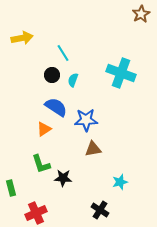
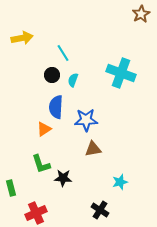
blue semicircle: rotated 120 degrees counterclockwise
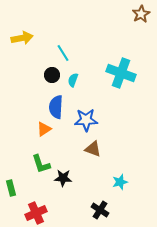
brown triangle: rotated 30 degrees clockwise
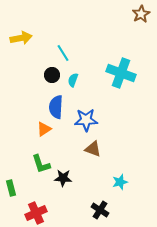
yellow arrow: moved 1 px left
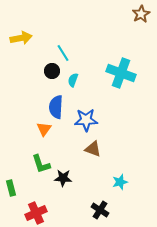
black circle: moved 4 px up
orange triangle: rotated 21 degrees counterclockwise
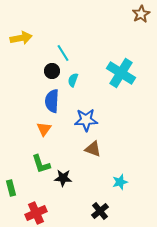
cyan cross: rotated 12 degrees clockwise
blue semicircle: moved 4 px left, 6 px up
black cross: moved 1 px down; rotated 18 degrees clockwise
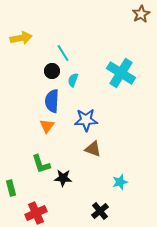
orange triangle: moved 3 px right, 3 px up
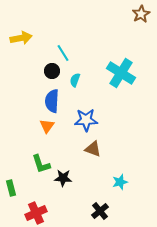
cyan semicircle: moved 2 px right
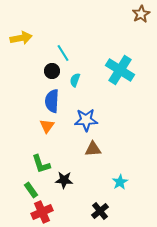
cyan cross: moved 1 px left, 3 px up
brown triangle: rotated 24 degrees counterclockwise
black star: moved 1 px right, 2 px down
cyan star: rotated 14 degrees counterclockwise
green rectangle: moved 20 px right, 2 px down; rotated 21 degrees counterclockwise
red cross: moved 6 px right, 1 px up
